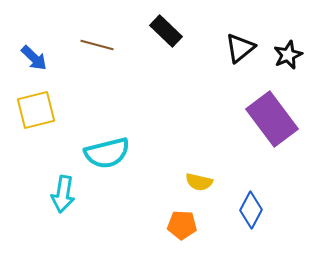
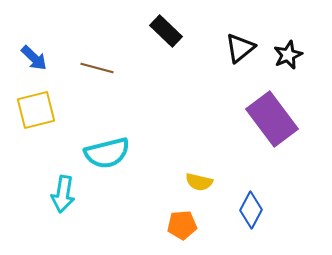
brown line: moved 23 px down
orange pentagon: rotated 8 degrees counterclockwise
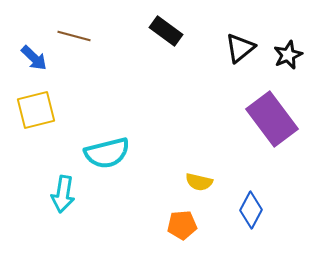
black rectangle: rotated 8 degrees counterclockwise
brown line: moved 23 px left, 32 px up
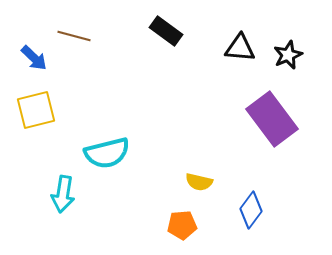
black triangle: rotated 44 degrees clockwise
blue diamond: rotated 9 degrees clockwise
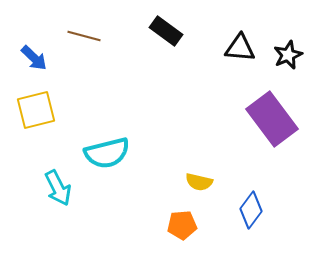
brown line: moved 10 px right
cyan arrow: moved 5 px left, 6 px up; rotated 36 degrees counterclockwise
